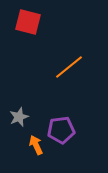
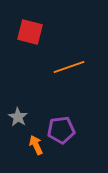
red square: moved 2 px right, 10 px down
orange line: rotated 20 degrees clockwise
gray star: moved 1 px left; rotated 18 degrees counterclockwise
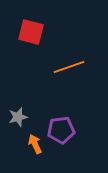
red square: moved 1 px right
gray star: rotated 24 degrees clockwise
orange arrow: moved 1 px left, 1 px up
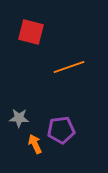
gray star: moved 1 px right, 1 px down; rotated 18 degrees clockwise
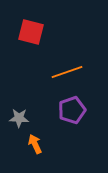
orange line: moved 2 px left, 5 px down
purple pentagon: moved 11 px right, 20 px up; rotated 12 degrees counterclockwise
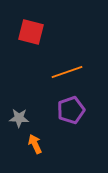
purple pentagon: moved 1 px left
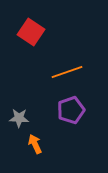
red square: rotated 20 degrees clockwise
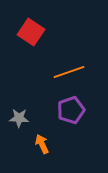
orange line: moved 2 px right
orange arrow: moved 7 px right
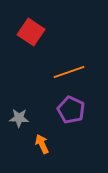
purple pentagon: rotated 28 degrees counterclockwise
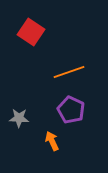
orange arrow: moved 10 px right, 3 px up
